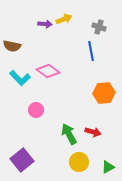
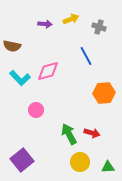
yellow arrow: moved 7 px right
blue line: moved 5 px left, 5 px down; rotated 18 degrees counterclockwise
pink diamond: rotated 50 degrees counterclockwise
red arrow: moved 1 px left, 1 px down
yellow circle: moved 1 px right
green triangle: rotated 24 degrees clockwise
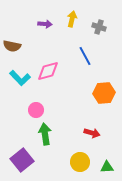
yellow arrow: moved 1 px right; rotated 56 degrees counterclockwise
blue line: moved 1 px left
green arrow: moved 24 px left; rotated 20 degrees clockwise
green triangle: moved 1 px left
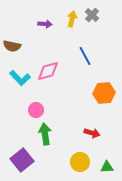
gray cross: moved 7 px left, 12 px up; rotated 24 degrees clockwise
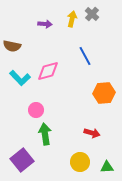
gray cross: moved 1 px up
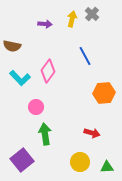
pink diamond: rotated 40 degrees counterclockwise
pink circle: moved 3 px up
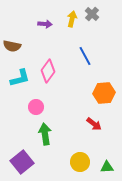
cyan L-shape: rotated 60 degrees counterclockwise
red arrow: moved 2 px right, 9 px up; rotated 21 degrees clockwise
purple square: moved 2 px down
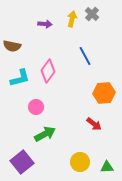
green arrow: rotated 70 degrees clockwise
